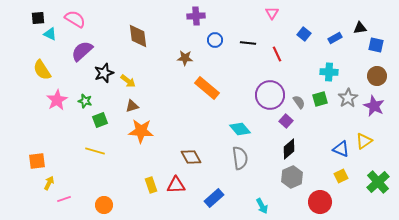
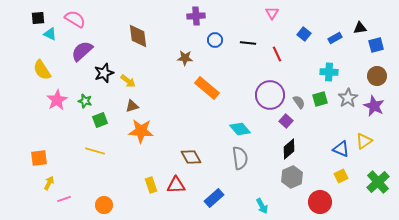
blue square at (376, 45): rotated 28 degrees counterclockwise
orange square at (37, 161): moved 2 px right, 3 px up
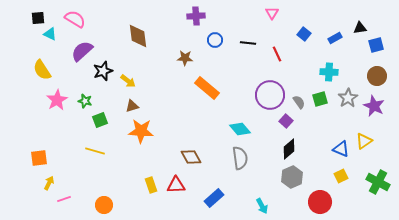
black star at (104, 73): moved 1 px left, 2 px up
green cross at (378, 182): rotated 20 degrees counterclockwise
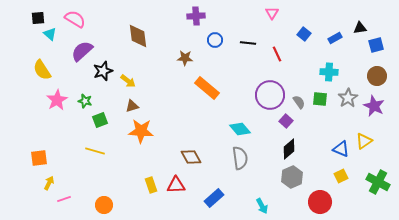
cyan triangle at (50, 34): rotated 16 degrees clockwise
green square at (320, 99): rotated 21 degrees clockwise
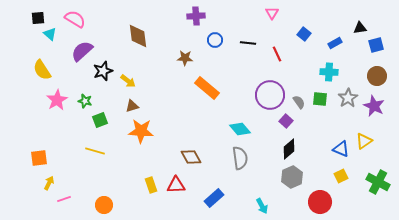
blue rectangle at (335, 38): moved 5 px down
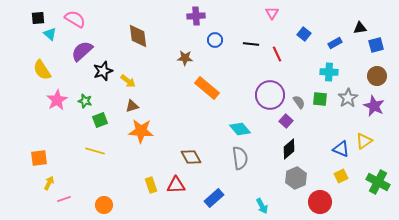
black line at (248, 43): moved 3 px right, 1 px down
gray hexagon at (292, 177): moved 4 px right, 1 px down
